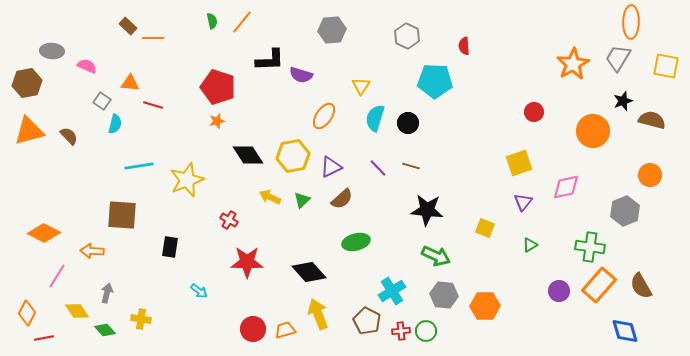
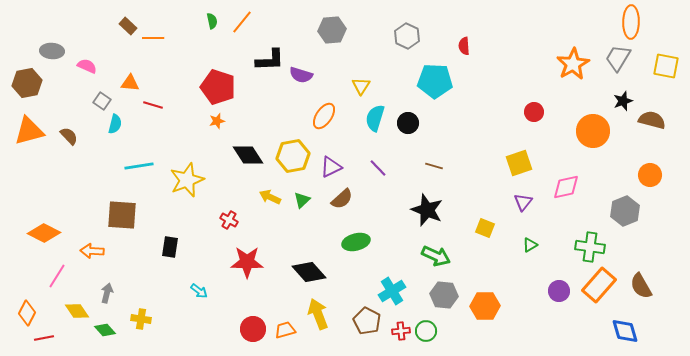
brown line at (411, 166): moved 23 px right
black star at (427, 210): rotated 16 degrees clockwise
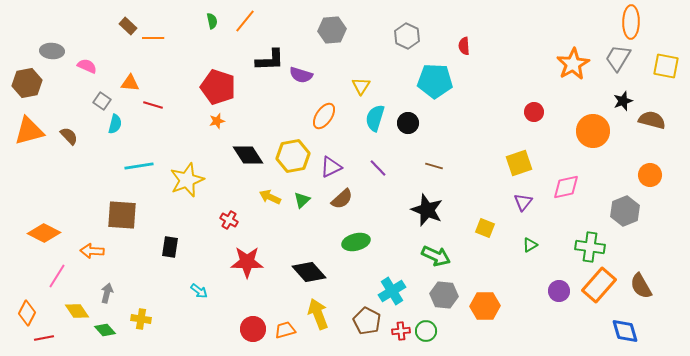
orange line at (242, 22): moved 3 px right, 1 px up
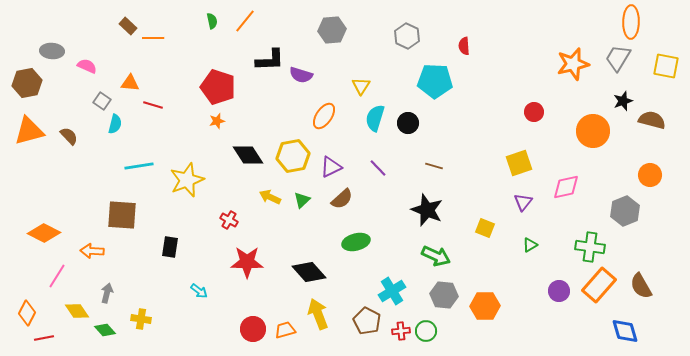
orange star at (573, 64): rotated 16 degrees clockwise
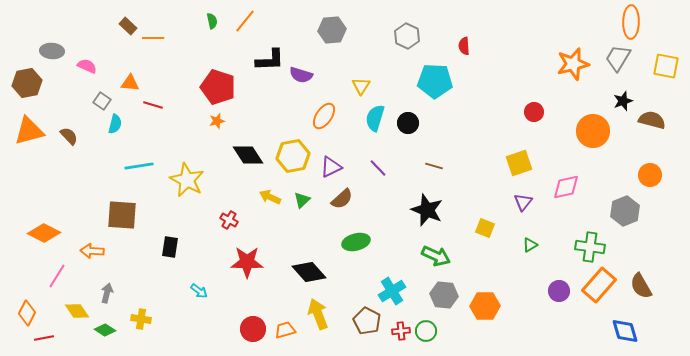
yellow star at (187, 180): rotated 24 degrees counterclockwise
green diamond at (105, 330): rotated 15 degrees counterclockwise
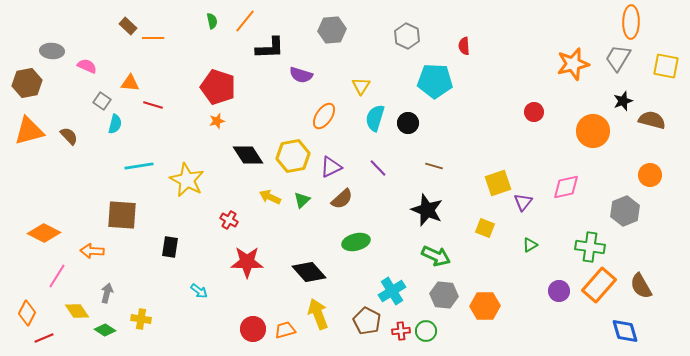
black L-shape at (270, 60): moved 12 px up
yellow square at (519, 163): moved 21 px left, 20 px down
red line at (44, 338): rotated 12 degrees counterclockwise
